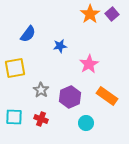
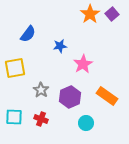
pink star: moved 6 px left
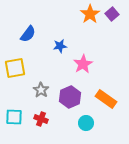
orange rectangle: moved 1 px left, 3 px down
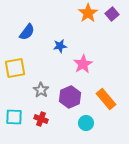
orange star: moved 2 px left, 1 px up
blue semicircle: moved 1 px left, 2 px up
orange rectangle: rotated 15 degrees clockwise
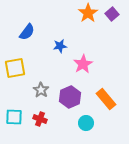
red cross: moved 1 px left
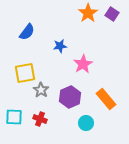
purple square: rotated 16 degrees counterclockwise
yellow square: moved 10 px right, 5 px down
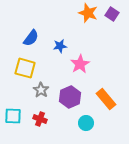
orange star: rotated 18 degrees counterclockwise
blue semicircle: moved 4 px right, 6 px down
pink star: moved 3 px left
yellow square: moved 5 px up; rotated 25 degrees clockwise
cyan square: moved 1 px left, 1 px up
